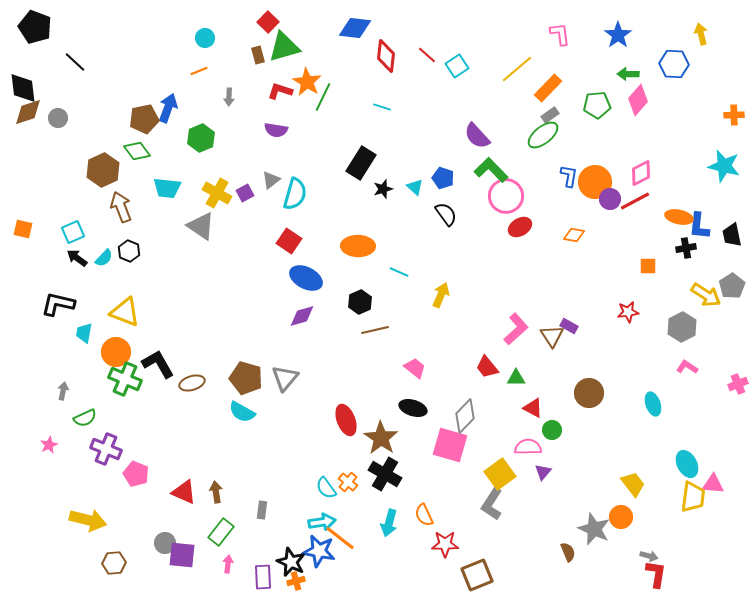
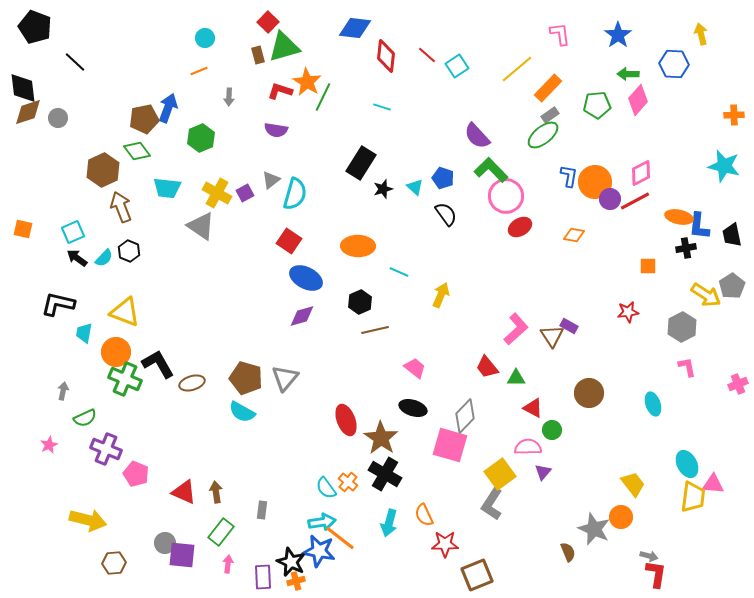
pink L-shape at (687, 367): rotated 45 degrees clockwise
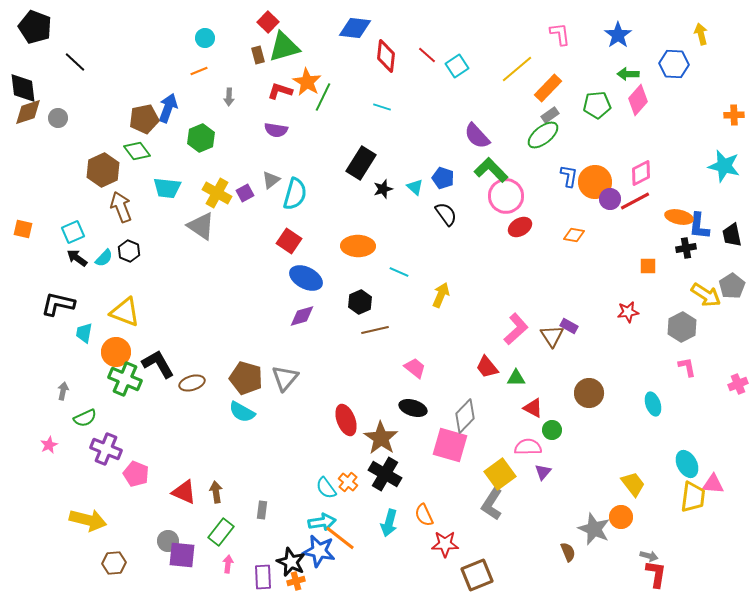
gray circle at (165, 543): moved 3 px right, 2 px up
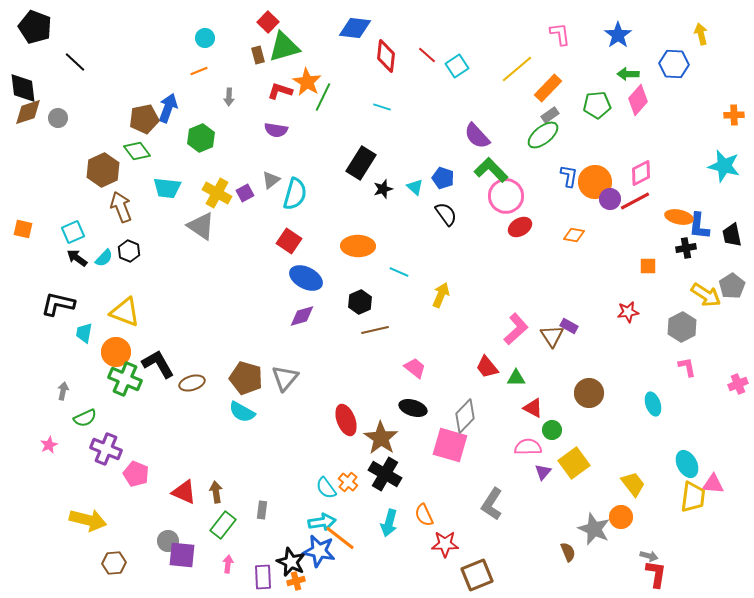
yellow square at (500, 474): moved 74 px right, 11 px up
green rectangle at (221, 532): moved 2 px right, 7 px up
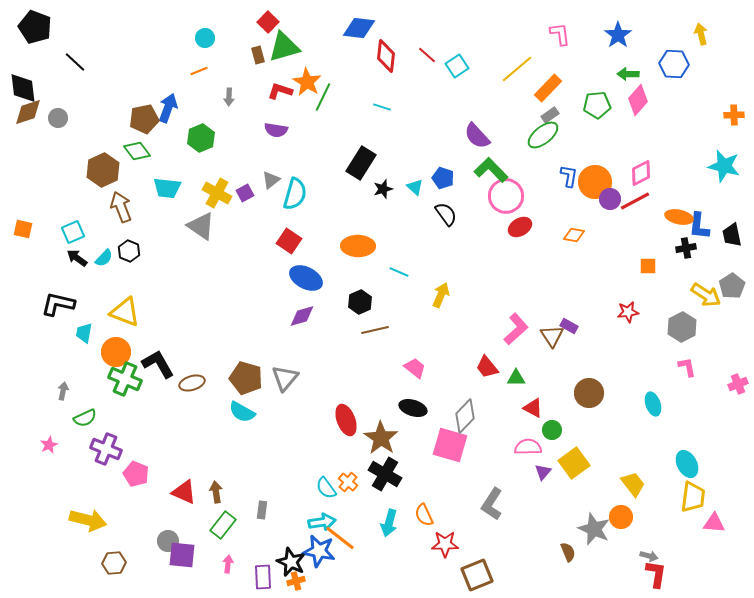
blue diamond at (355, 28): moved 4 px right
pink triangle at (713, 484): moved 1 px right, 39 px down
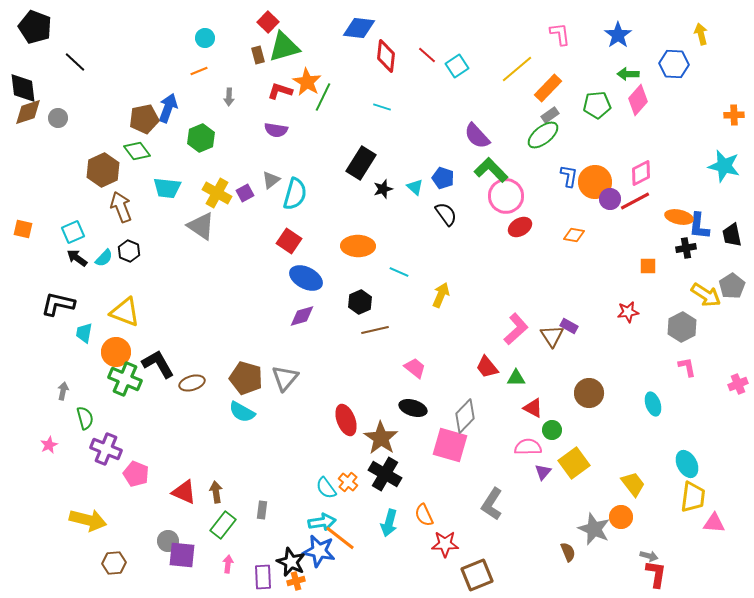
green semicircle at (85, 418): rotated 80 degrees counterclockwise
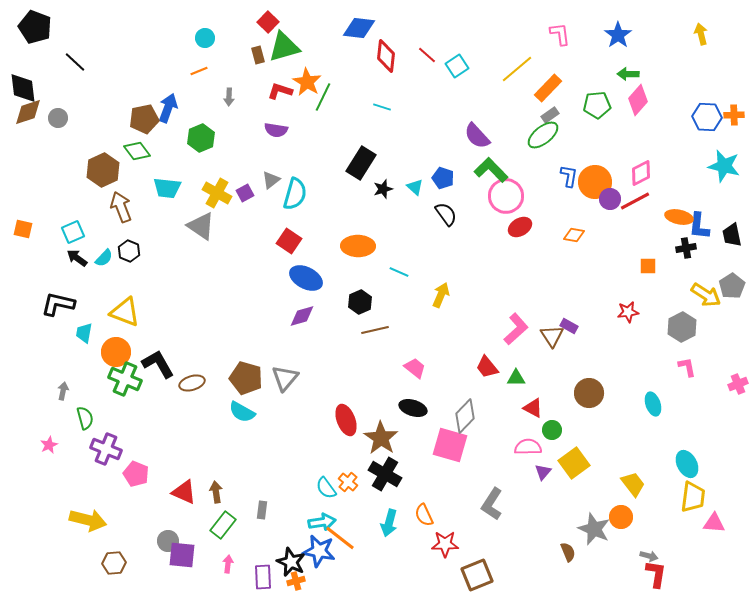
blue hexagon at (674, 64): moved 33 px right, 53 px down
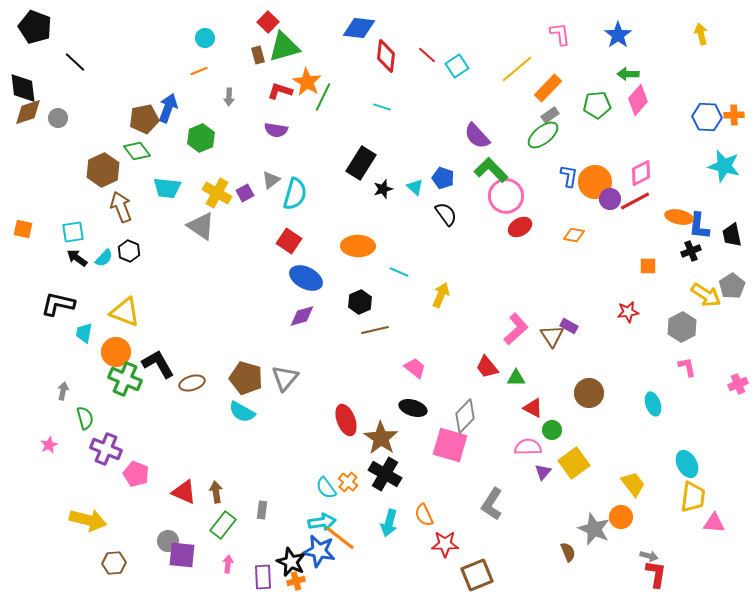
cyan square at (73, 232): rotated 15 degrees clockwise
black cross at (686, 248): moved 5 px right, 3 px down; rotated 12 degrees counterclockwise
